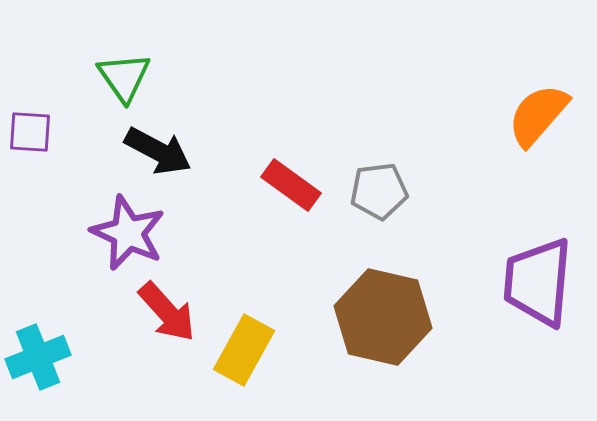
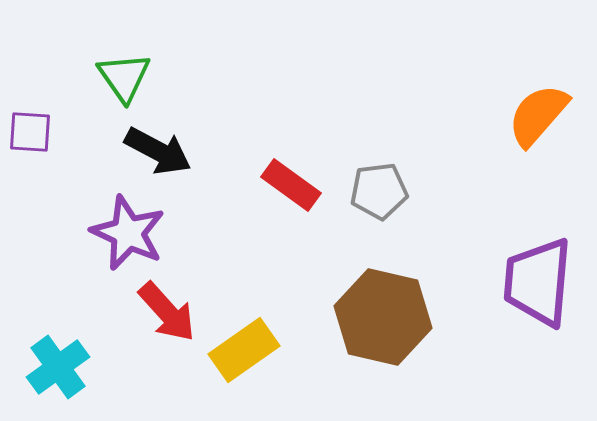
yellow rectangle: rotated 26 degrees clockwise
cyan cross: moved 20 px right, 10 px down; rotated 14 degrees counterclockwise
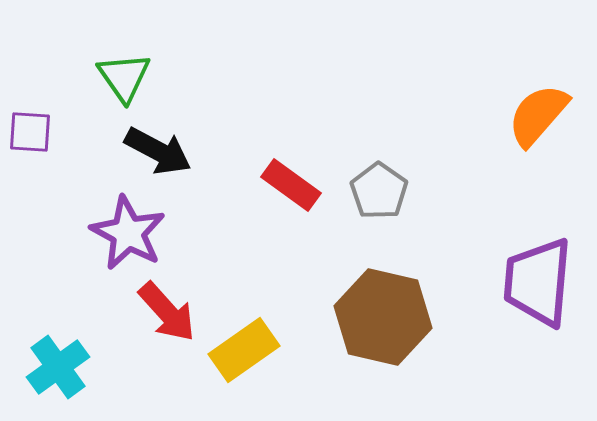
gray pentagon: rotated 30 degrees counterclockwise
purple star: rotated 4 degrees clockwise
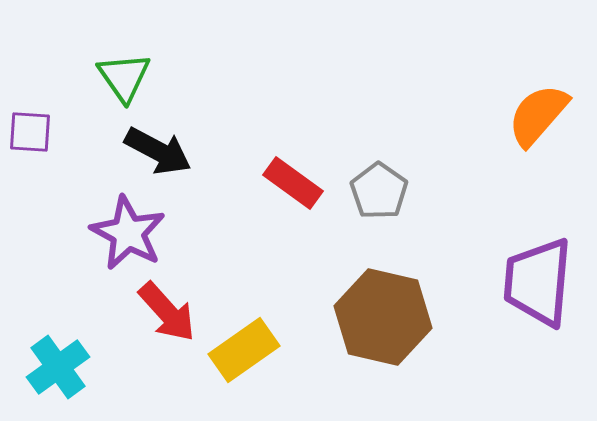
red rectangle: moved 2 px right, 2 px up
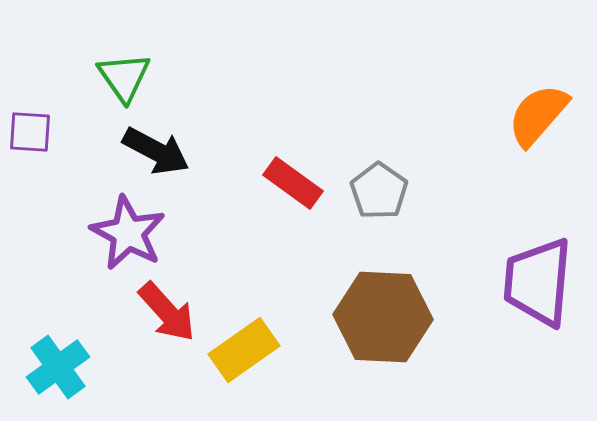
black arrow: moved 2 px left
brown hexagon: rotated 10 degrees counterclockwise
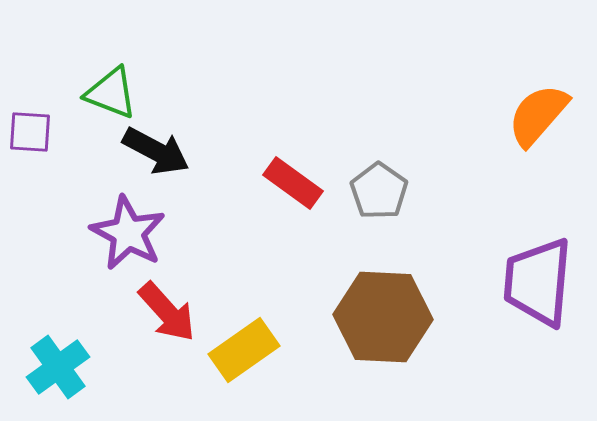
green triangle: moved 13 px left, 16 px down; rotated 34 degrees counterclockwise
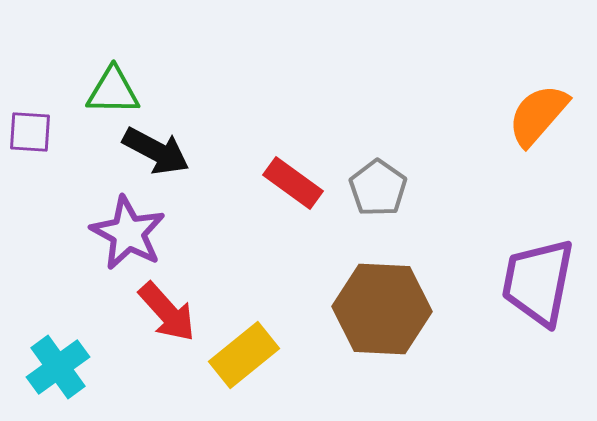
green triangle: moved 2 px right, 2 px up; rotated 20 degrees counterclockwise
gray pentagon: moved 1 px left, 3 px up
purple trapezoid: rotated 6 degrees clockwise
brown hexagon: moved 1 px left, 8 px up
yellow rectangle: moved 5 px down; rotated 4 degrees counterclockwise
